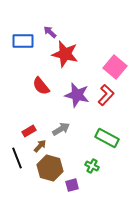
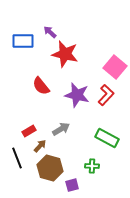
green cross: rotated 24 degrees counterclockwise
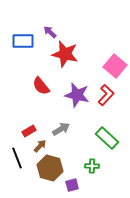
pink square: moved 1 px up
green rectangle: rotated 15 degrees clockwise
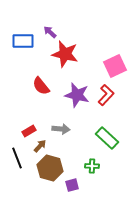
pink square: rotated 25 degrees clockwise
gray arrow: rotated 36 degrees clockwise
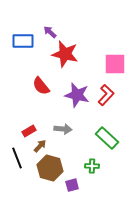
pink square: moved 2 px up; rotated 25 degrees clockwise
gray arrow: moved 2 px right
